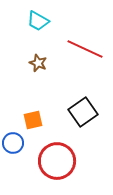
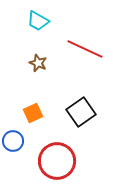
black square: moved 2 px left
orange square: moved 7 px up; rotated 12 degrees counterclockwise
blue circle: moved 2 px up
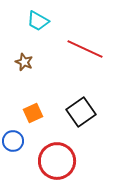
brown star: moved 14 px left, 1 px up
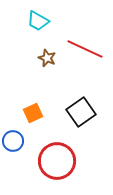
brown star: moved 23 px right, 4 px up
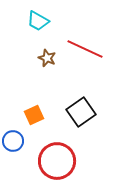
orange square: moved 1 px right, 2 px down
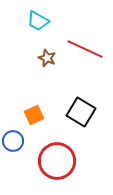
black square: rotated 24 degrees counterclockwise
